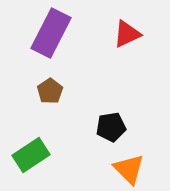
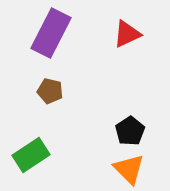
brown pentagon: rotated 25 degrees counterclockwise
black pentagon: moved 19 px right, 4 px down; rotated 24 degrees counterclockwise
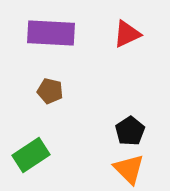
purple rectangle: rotated 66 degrees clockwise
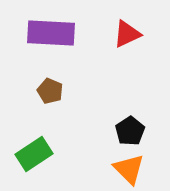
brown pentagon: rotated 10 degrees clockwise
green rectangle: moved 3 px right, 1 px up
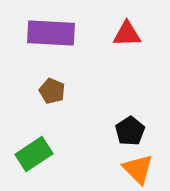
red triangle: rotated 24 degrees clockwise
brown pentagon: moved 2 px right
orange triangle: moved 9 px right
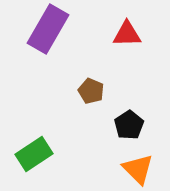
purple rectangle: moved 3 px left, 4 px up; rotated 63 degrees counterclockwise
brown pentagon: moved 39 px right
black pentagon: moved 1 px left, 6 px up
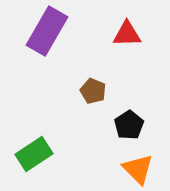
purple rectangle: moved 1 px left, 2 px down
brown pentagon: moved 2 px right
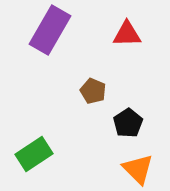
purple rectangle: moved 3 px right, 1 px up
black pentagon: moved 1 px left, 2 px up
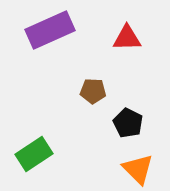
purple rectangle: rotated 36 degrees clockwise
red triangle: moved 4 px down
brown pentagon: rotated 20 degrees counterclockwise
black pentagon: rotated 12 degrees counterclockwise
